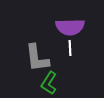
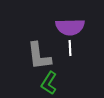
gray L-shape: moved 2 px right, 2 px up
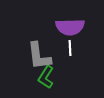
green L-shape: moved 3 px left, 6 px up
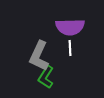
gray L-shape: rotated 32 degrees clockwise
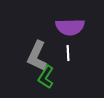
white line: moved 2 px left, 5 px down
gray L-shape: moved 2 px left
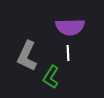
gray L-shape: moved 10 px left
green L-shape: moved 5 px right
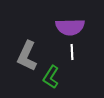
white line: moved 4 px right, 1 px up
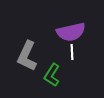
purple semicircle: moved 1 px right, 5 px down; rotated 12 degrees counterclockwise
green L-shape: moved 1 px right, 2 px up
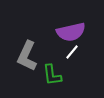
white line: rotated 42 degrees clockwise
green L-shape: rotated 40 degrees counterclockwise
